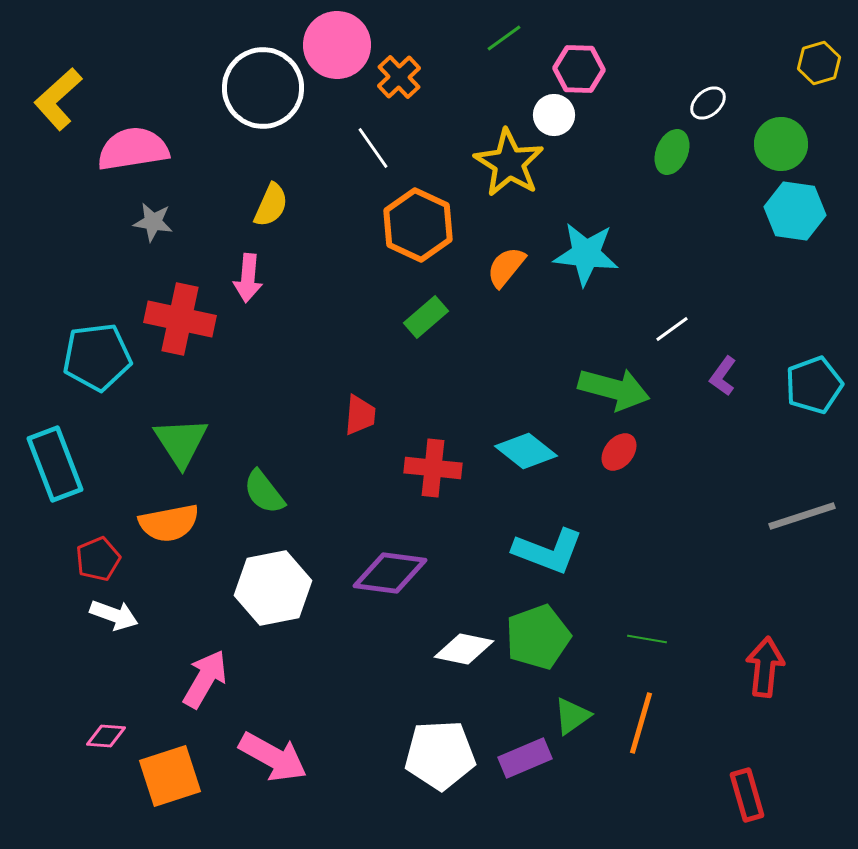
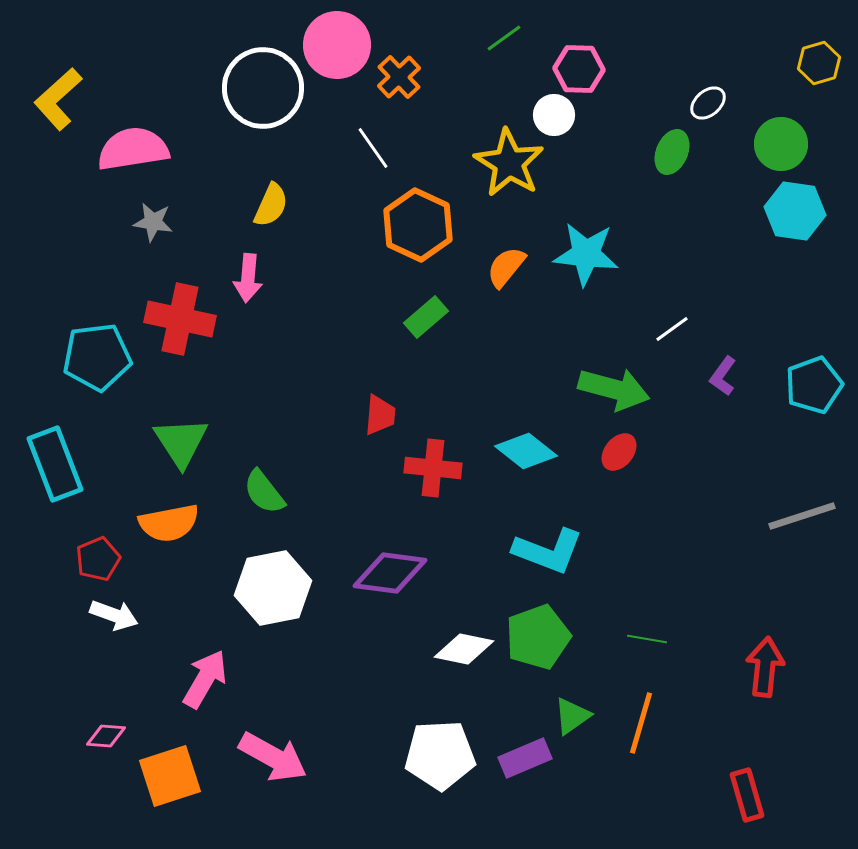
red trapezoid at (360, 415): moved 20 px right
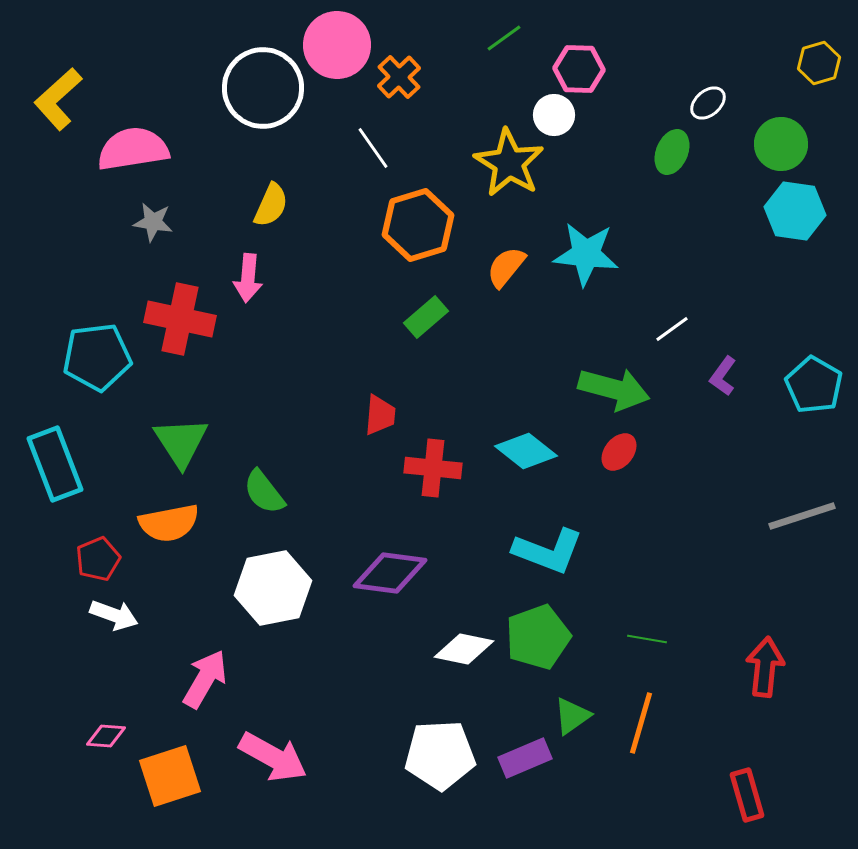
orange hexagon at (418, 225): rotated 18 degrees clockwise
cyan pentagon at (814, 385): rotated 22 degrees counterclockwise
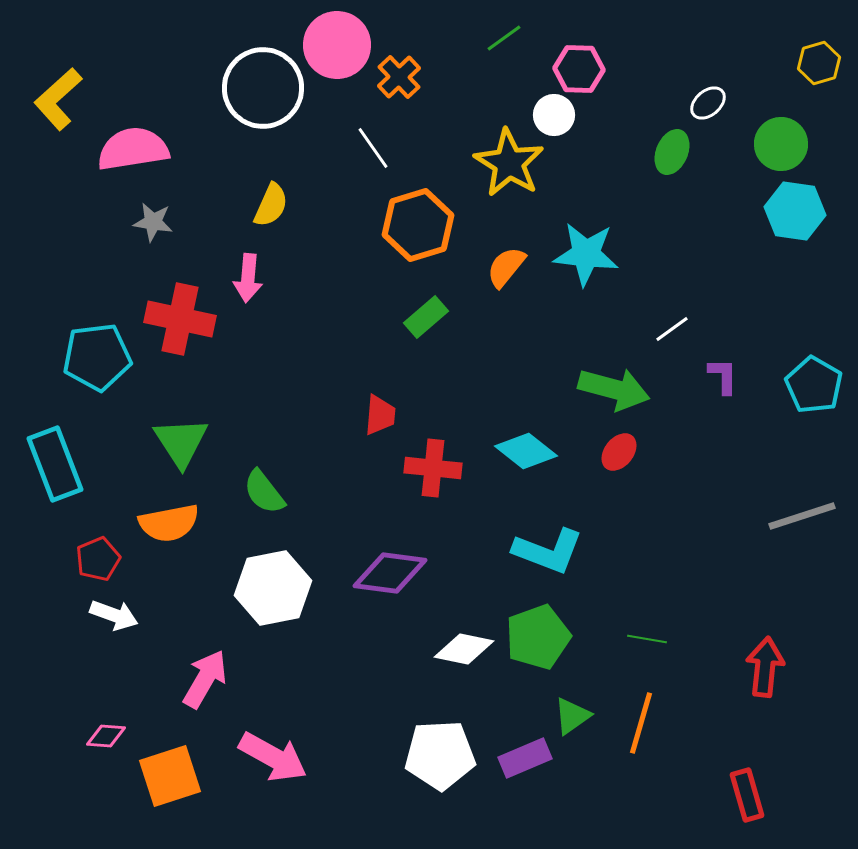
purple L-shape at (723, 376): rotated 144 degrees clockwise
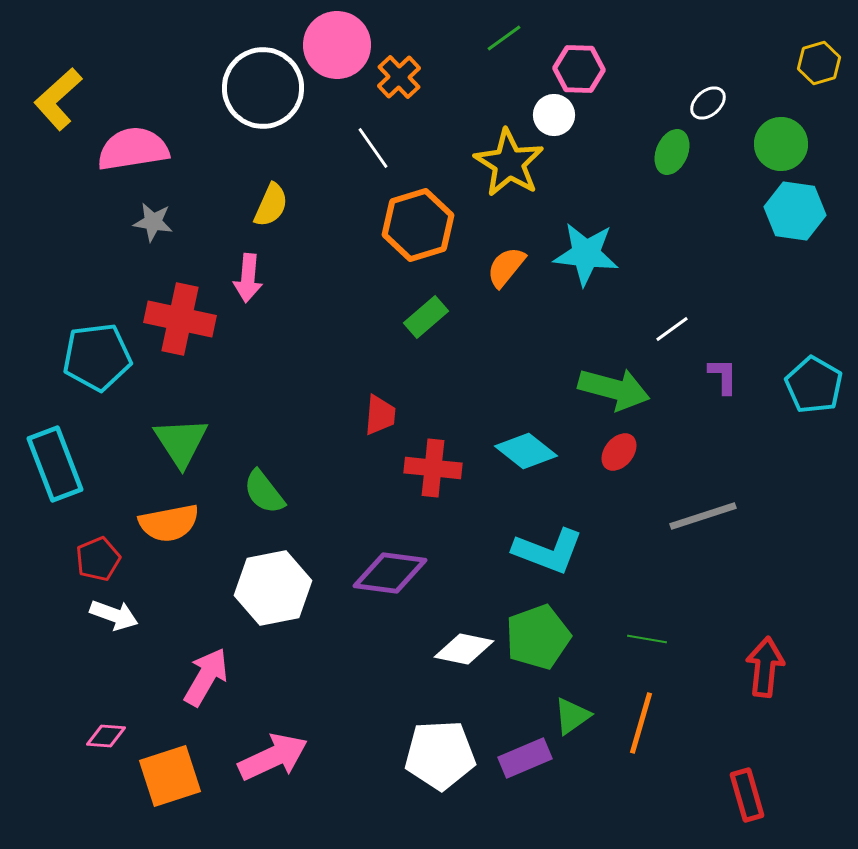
gray line at (802, 516): moved 99 px left
pink arrow at (205, 679): moved 1 px right, 2 px up
pink arrow at (273, 757): rotated 54 degrees counterclockwise
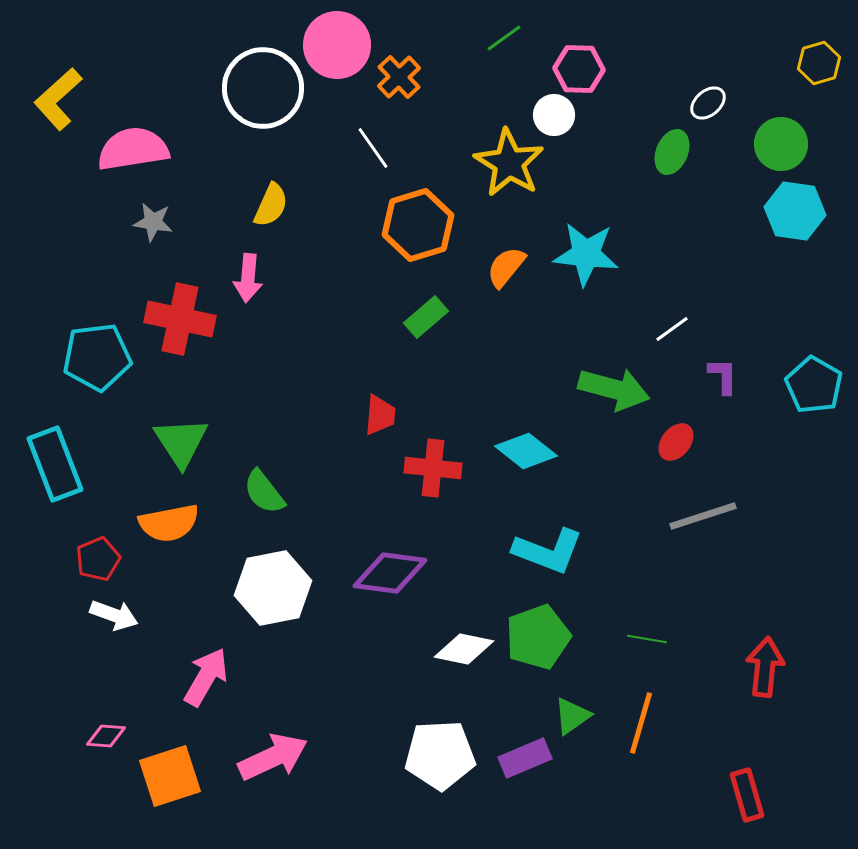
red ellipse at (619, 452): moved 57 px right, 10 px up
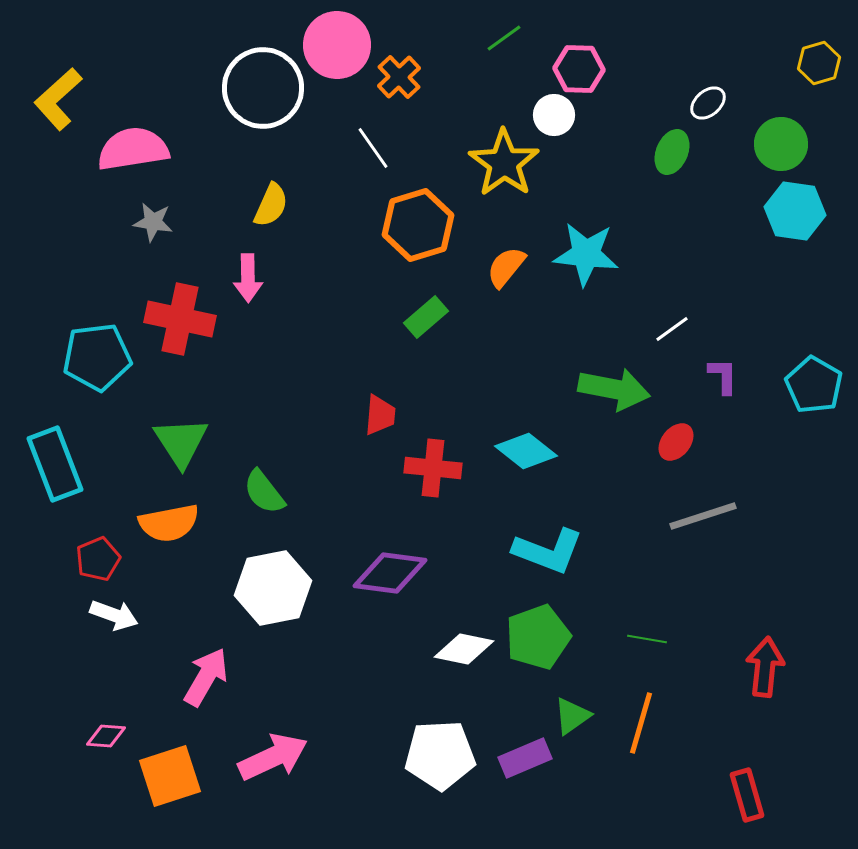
yellow star at (509, 163): moved 5 px left; rotated 4 degrees clockwise
pink arrow at (248, 278): rotated 6 degrees counterclockwise
green arrow at (614, 389): rotated 4 degrees counterclockwise
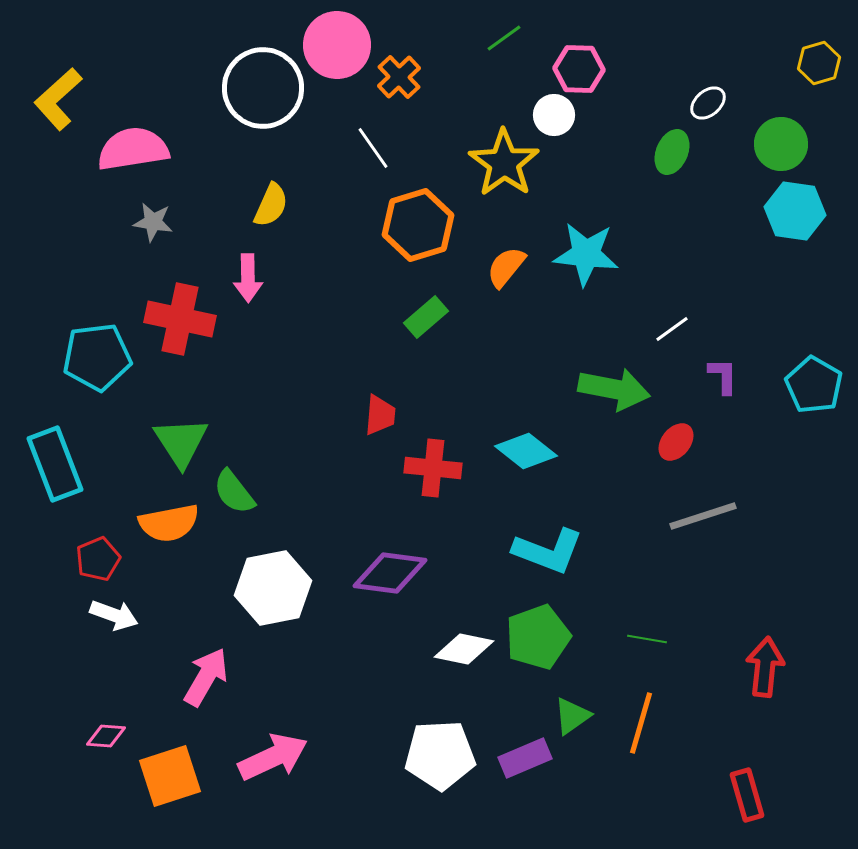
green semicircle at (264, 492): moved 30 px left
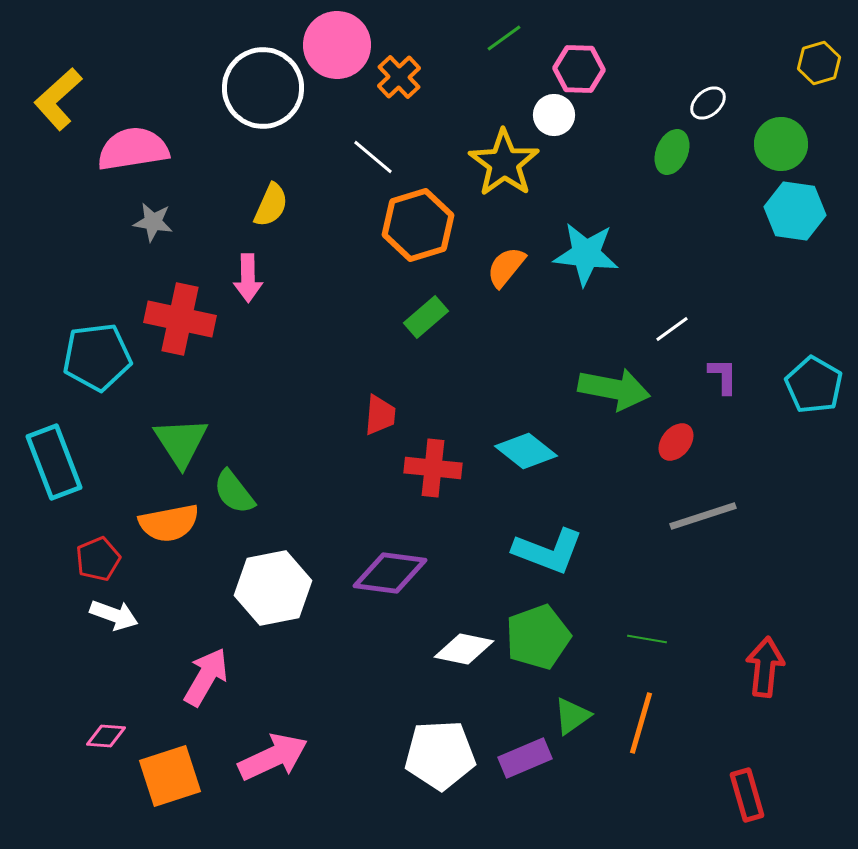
white line at (373, 148): moved 9 px down; rotated 15 degrees counterclockwise
cyan rectangle at (55, 464): moved 1 px left, 2 px up
